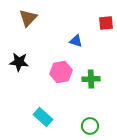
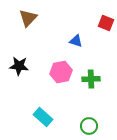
red square: rotated 28 degrees clockwise
black star: moved 4 px down
green circle: moved 1 px left
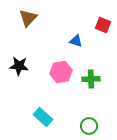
red square: moved 3 px left, 2 px down
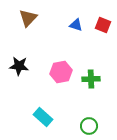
blue triangle: moved 16 px up
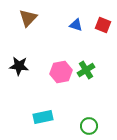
green cross: moved 5 px left, 9 px up; rotated 30 degrees counterclockwise
cyan rectangle: rotated 54 degrees counterclockwise
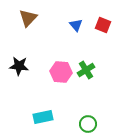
blue triangle: rotated 32 degrees clockwise
pink hexagon: rotated 15 degrees clockwise
green circle: moved 1 px left, 2 px up
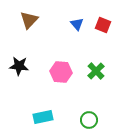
brown triangle: moved 1 px right, 2 px down
blue triangle: moved 1 px right, 1 px up
green cross: moved 10 px right, 1 px down; rotated 12 degrees counterclockwise
green circle: moved 1 px right, 4 px up
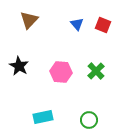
black star: rotated 24 degrees clockwise
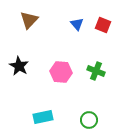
green cross: rotated 24 degrees counterclockwise
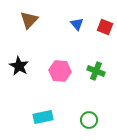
red square: moved 2 px right, 2 px down
pink hexagon: moved 1 px left, 1 px up
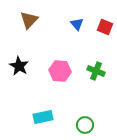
green circle: moved 4 px left, 5 px down
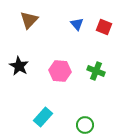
red square: moved 1 px left
cyan rectangle: rotated 36 degrees counterclockwise
